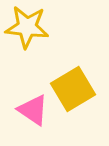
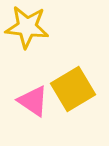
pink triangle: moved 9 px up
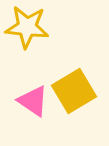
yellow square: moved 1 px right, 2 px down
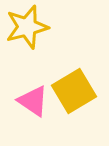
yellow star: rotated 21 degrees counterclockwise
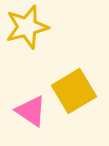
pink triangle: moved 2 px left, 10 px down
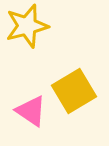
yellow star: moved 1 px up
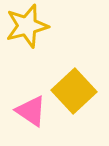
yellow square: rotated 12 degrees counterclockwise
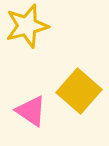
yellow square: moved 5 px right; rotated 6 degrees counterclockwise
